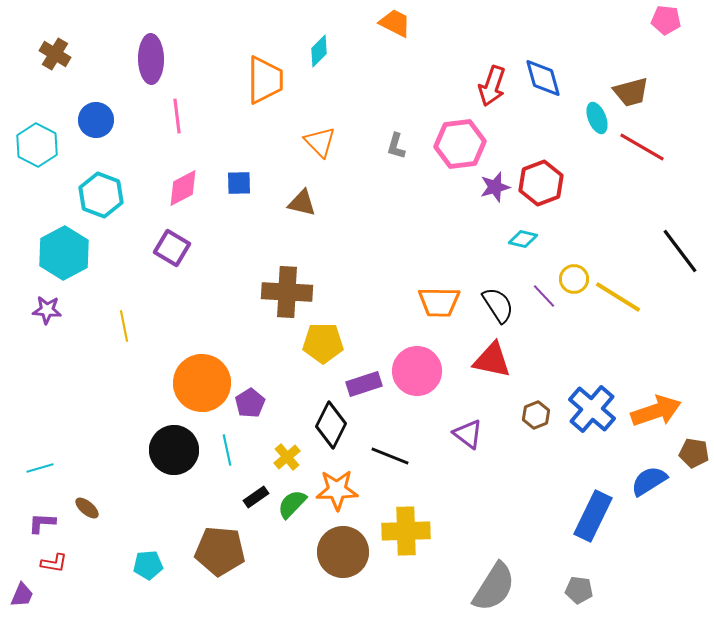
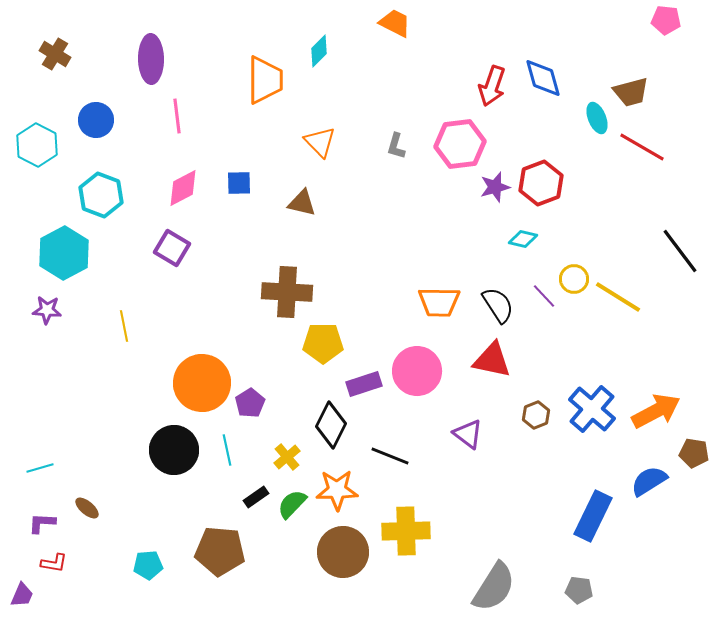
orange arrow at (656, 411): rotated 9 degrees counterclockwise
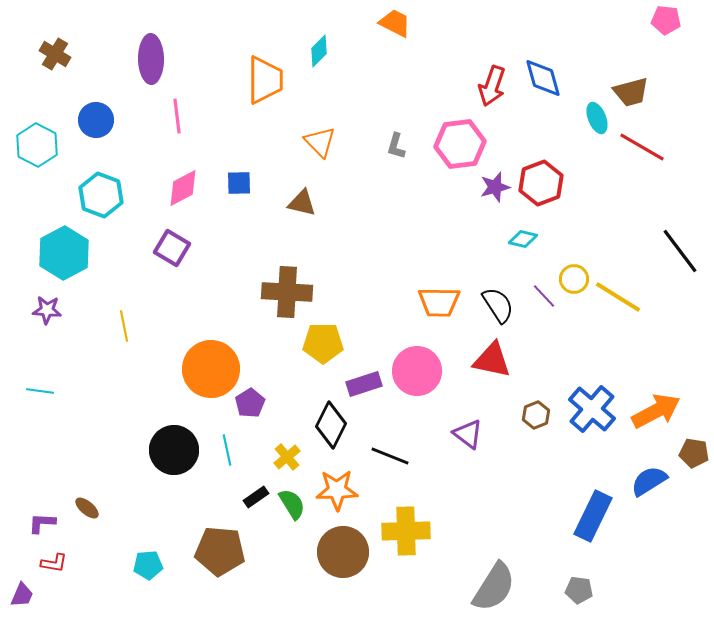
orange circle at (202, 383): moved 9 px right, 14 px up
cyan line at (40, 468): moved 77 px up; rotated 24 degrees clockwise
green semicircle at (292, 504): rotated 104 degrees clockwise
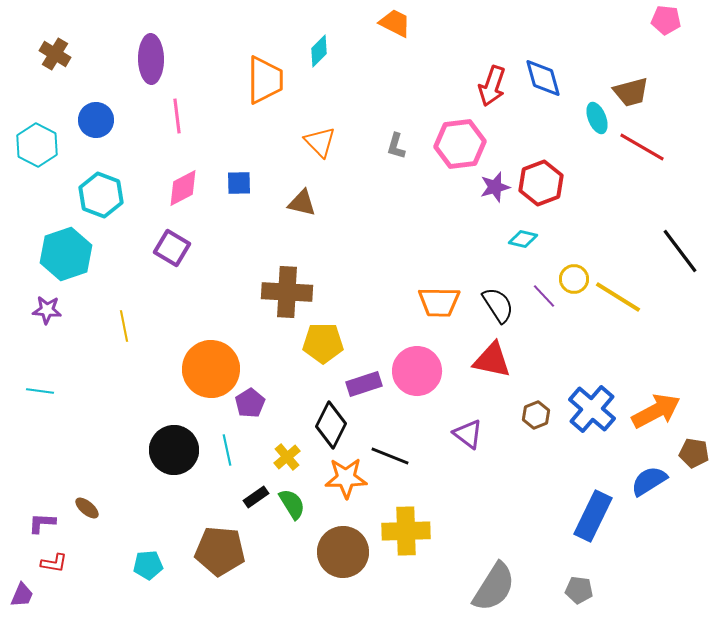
cyan hexagon at (64, 253): moved 2 px right, 1 px down; rotated 9 degrees clockwise
orange star at (337, 490): moved 9 px right, 12 px up
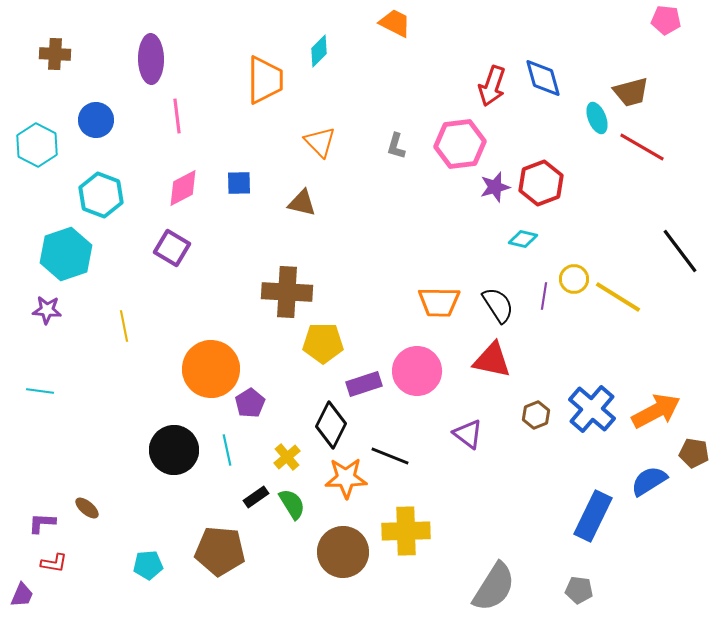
brown cross at (55, 54): rotated 28 degrees counterclockwise
purple line at (544, 296): rotated 52 degrees clockwise
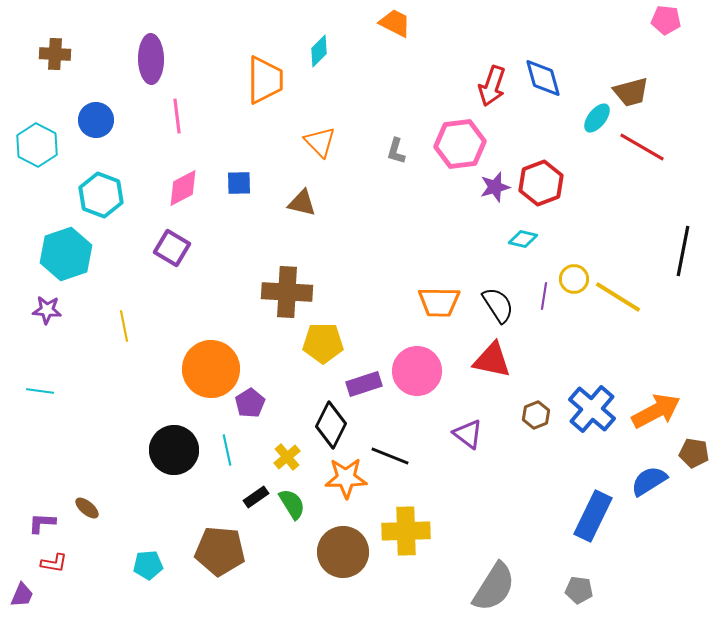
cyan ellipse at (597, 118): rotated 60 degrees clockwise
gray L-shape at (396, 146): moved 5 px down
black line at (680, 251): moved 3 px right; rotated 48 degrees clockwise
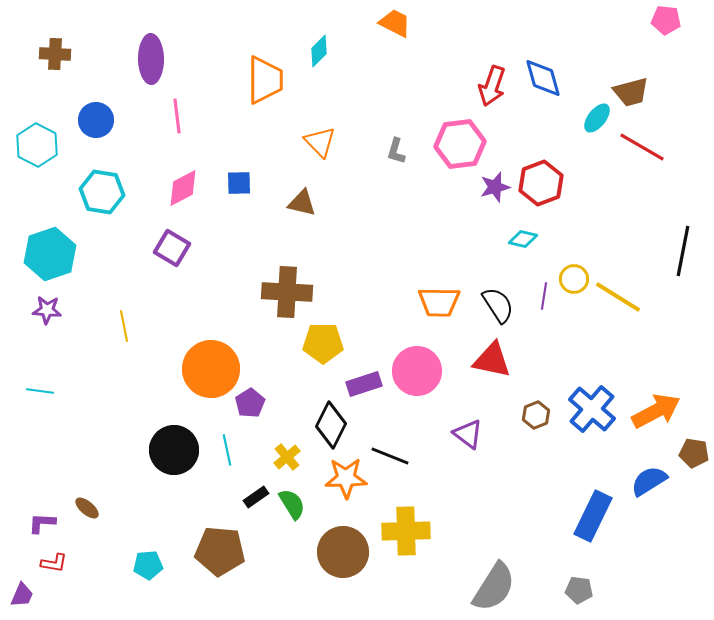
cyan hexagon at (101, 195): moved 1 px right, 3 px up; rotated 12 degrees counterclockwise
cyan hexagon at (66, 254): moved 16 px left
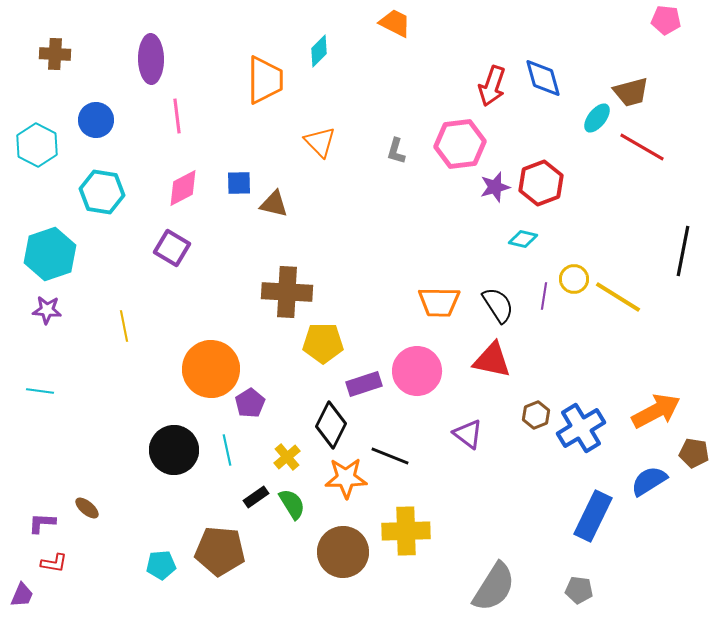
brown triangle at (302, 203): moved 28 px left, 1 px down
blue cross at (592, 409): moved 11 px left, 19 px down; rotated 18 degrees clockwise
cyan pentagon at (148, 565): moved 13 px right
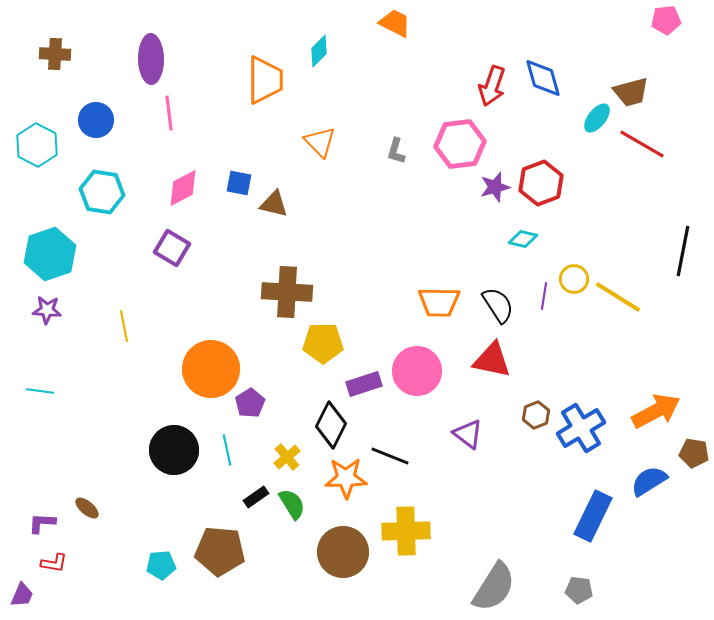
pink pentagon at (666, 20): rotated 12 degrees counterclockwise
pink line at (177, 116): moved 8 px left, 3 px up
red line at (642, 147): moved 3 px up
blue square at (239, 183): rotated 12 degrees clockwise
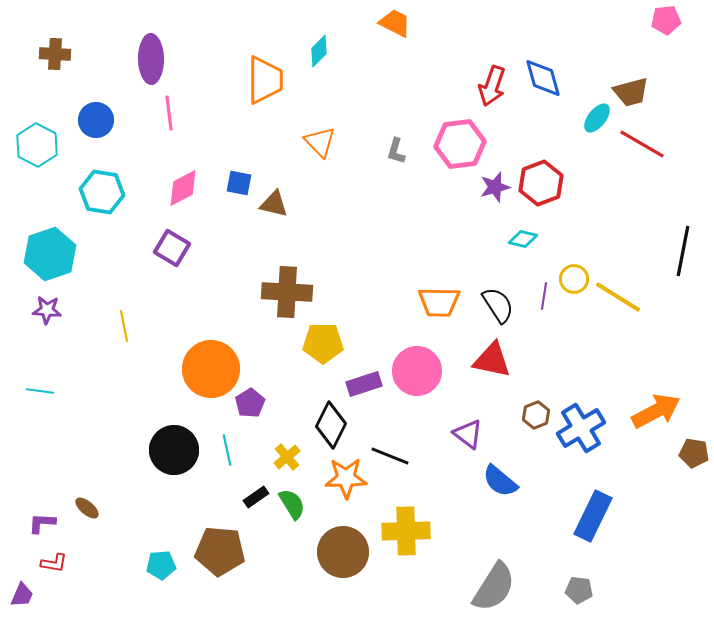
blue semicircle at (649, 481): moved 149 px left; rotated 108 degrees counterclockwise
